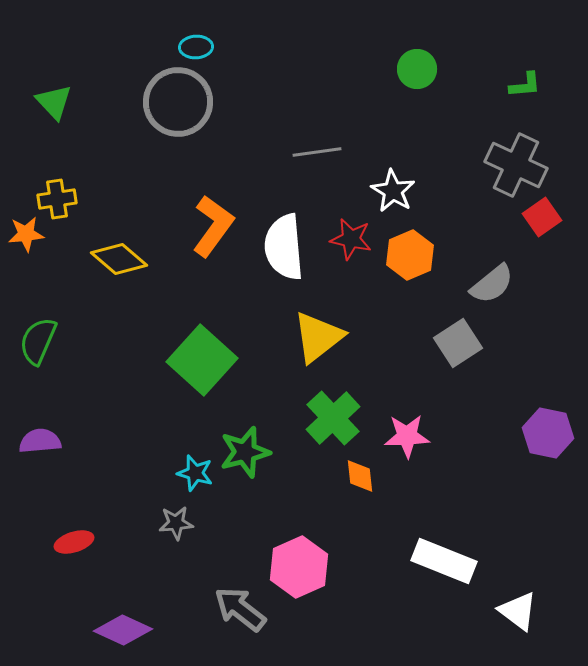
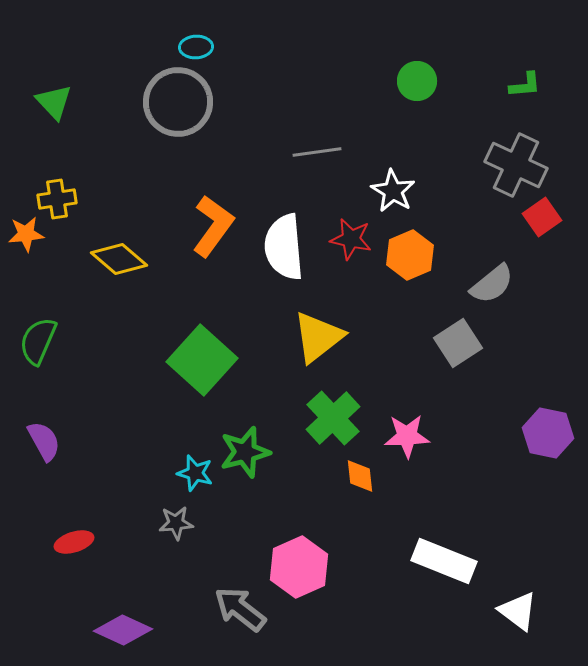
green circle: moved 12 px down
purple semicircle: moved 4 px right; rotated 66 degrees clockwise
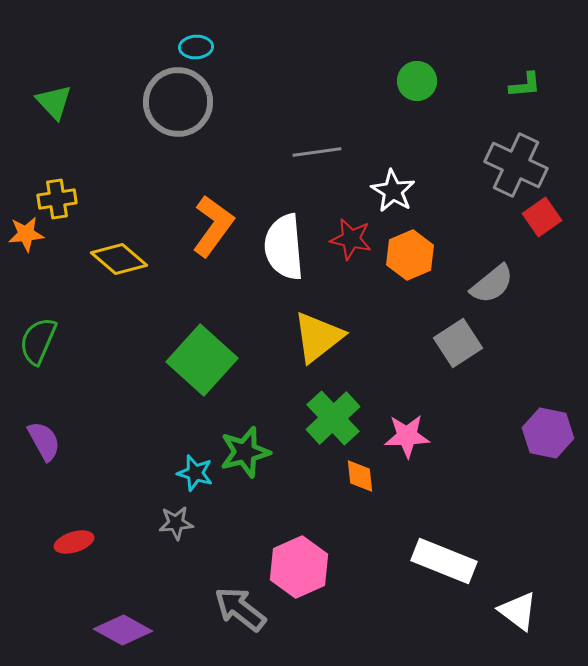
purple diamond: rotated 4 degrees clockwise
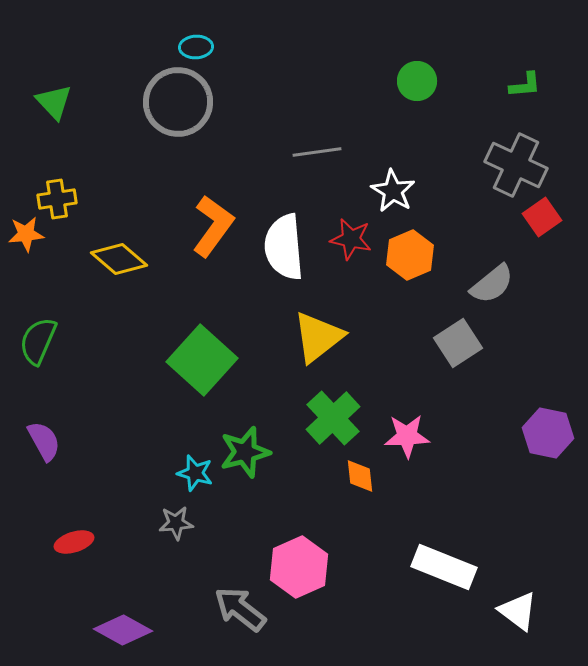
white rectangle: moved 6 px down
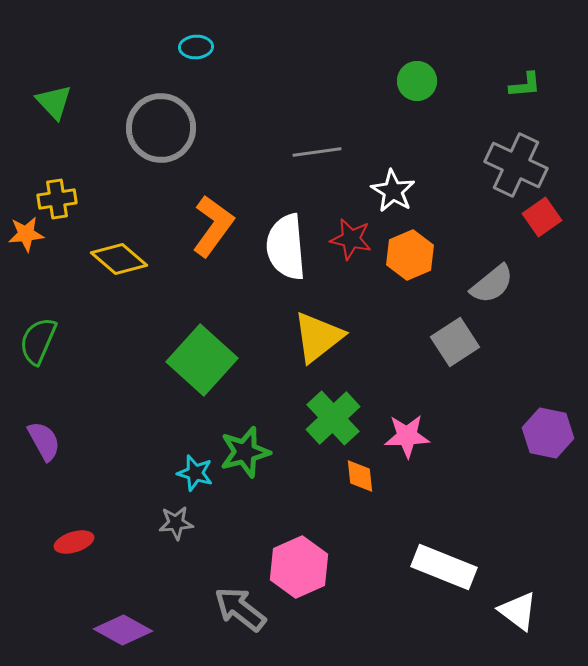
gray circle: moved 17 px left, 26 px down
white semicircle: moved 2 px right
gray square: moved 3 px left, 1 px up
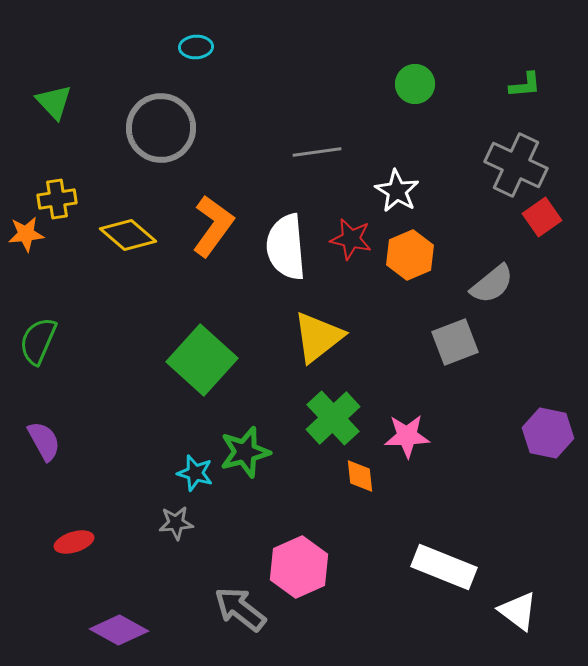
green circle: moved 2 px left, 3 px down
white star: moved 4 px right
yellow diamond: moved 9 px right, 24 px up
gray square: rotated 12 degrees clockwise
purple diamond: moved 4 px left
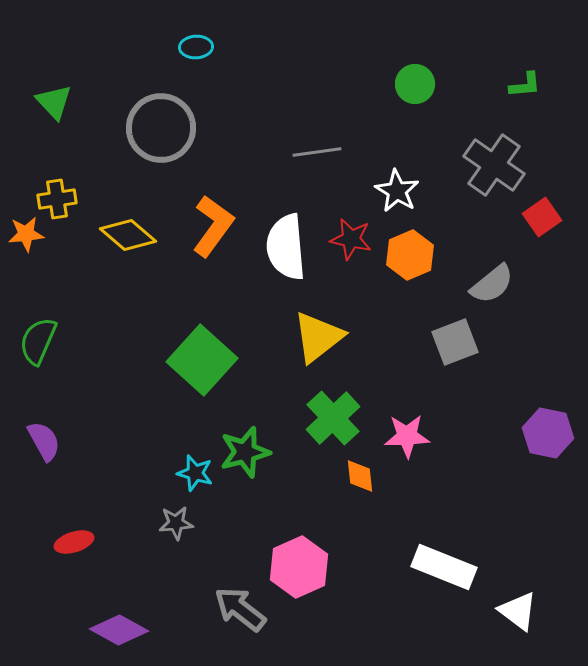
gray cross: moved 22 px left; rotated 10 degrees clockwise
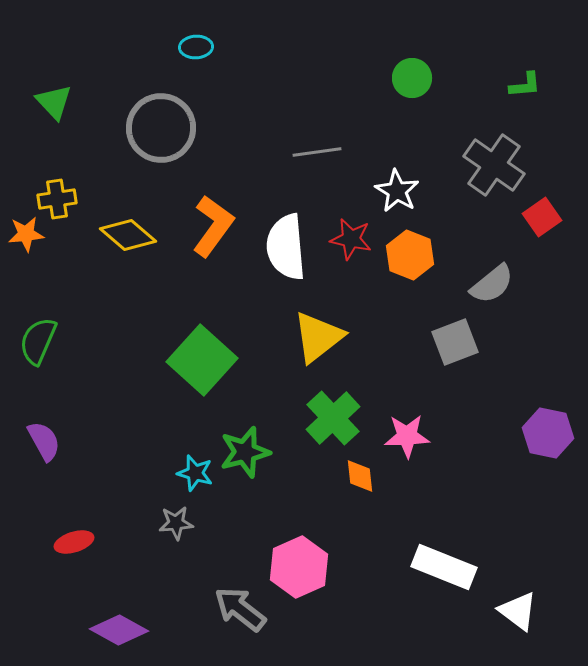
green circle: moved 3 px left, 6 px up
orange hexagon: rotated 15 degrees counterclockwise
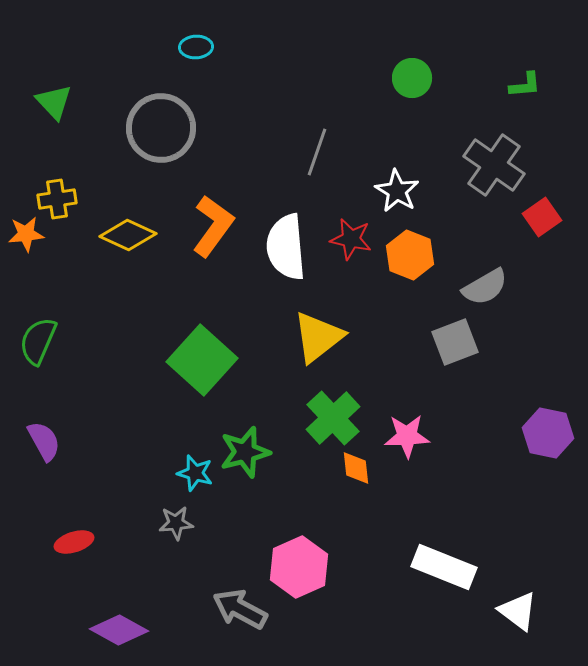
gray line: rotated 63 degrees counterclockwise
yellow diamond: rotated 16 degrees counterclockwise
gray semicircle: moved 7 px left, 3 px down; rotated 9 degrees clockwise
orange diamond: moved 4 px left, 8 px up
gray arrow: rotated 10 degrees counterclockwise
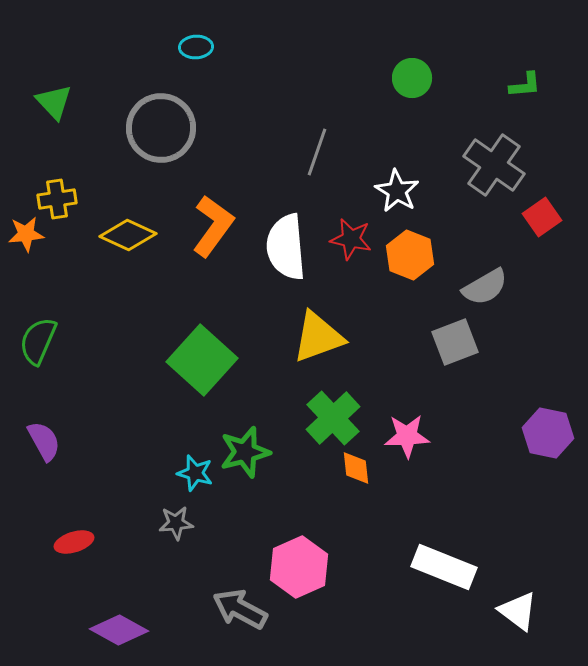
yellow triangle: rotated 18 degrees clockwise
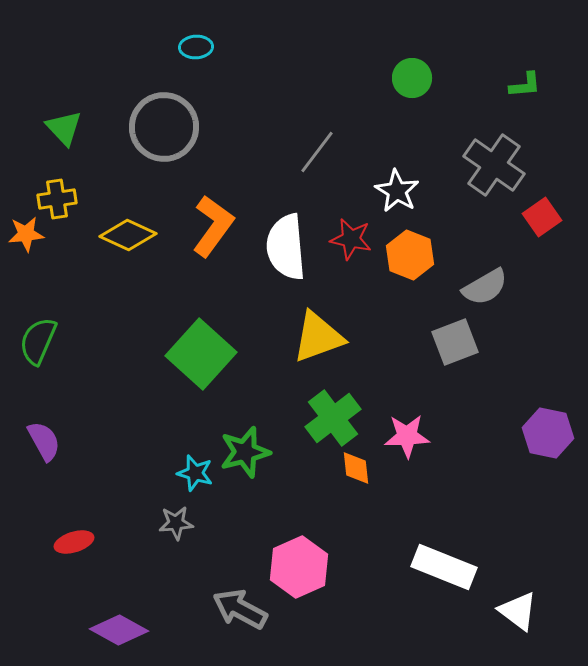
green triangle: moved 10 px right, 26 px down
gray circle: moved 3 px right, 1 px up
gray line: rotated 18 degrees clockwise
green square: moved 1 px left, 6 px up
green cross: rotated 6 degrees clockwise
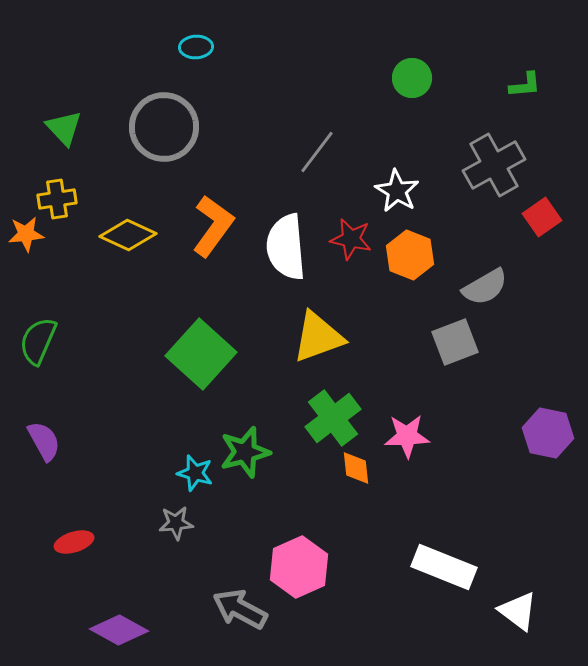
gray cross: rotated 26 degrees clockwise
